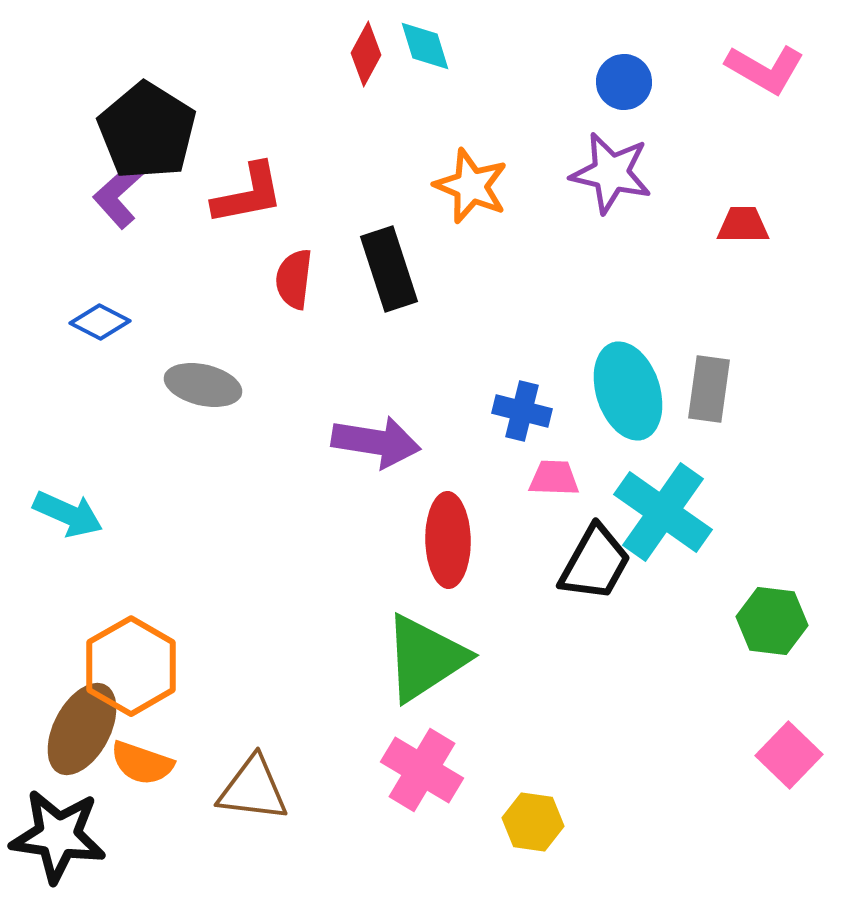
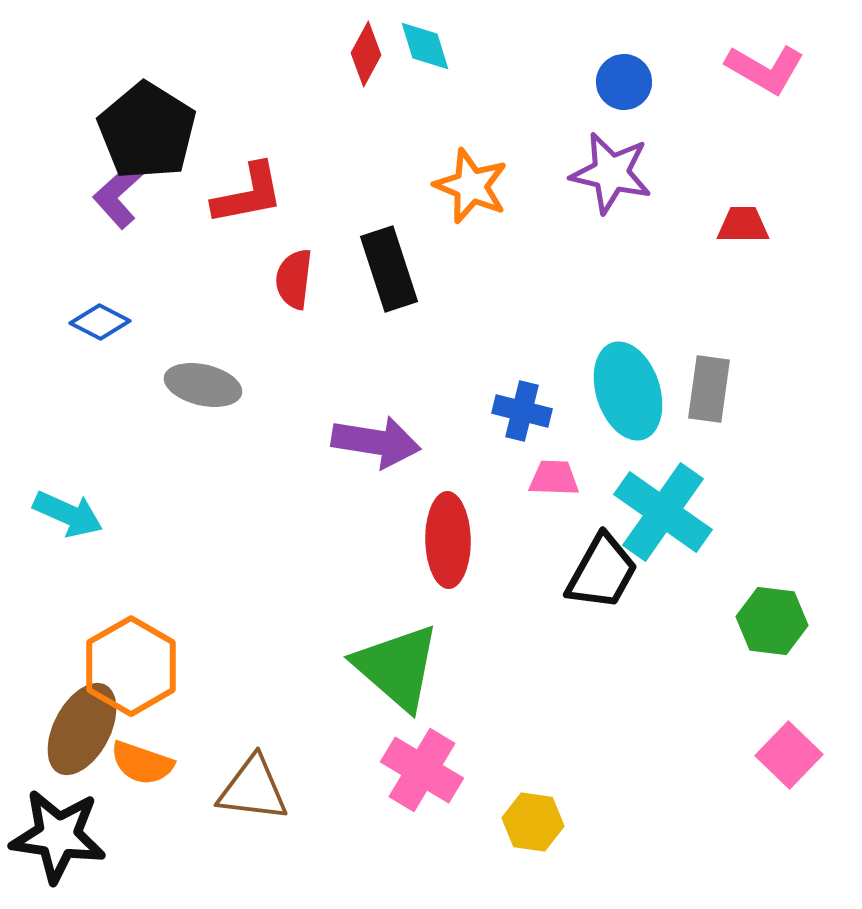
black trapezoid: moved 7 px right, 9 px down
green triangle: moved 28 px left, 9 px down; rotated 46 degrees counterclockwise
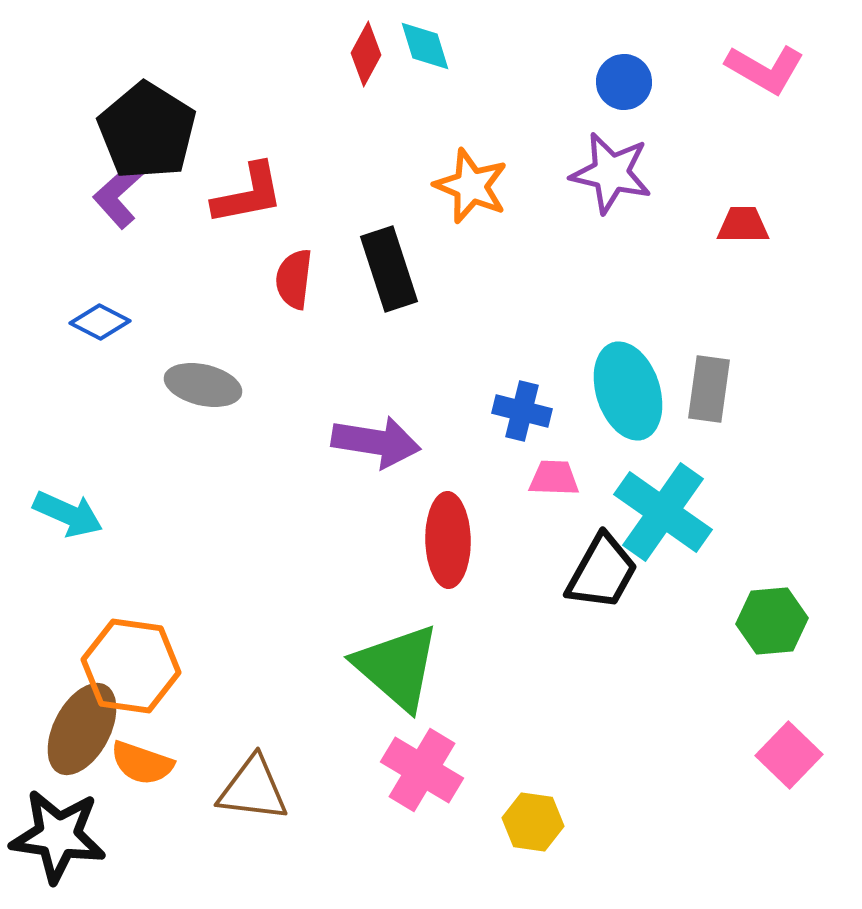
green hexagon: rotated 12 degrees counterclockwise
orange hexagon: rotated 22 degrees counterclockwise
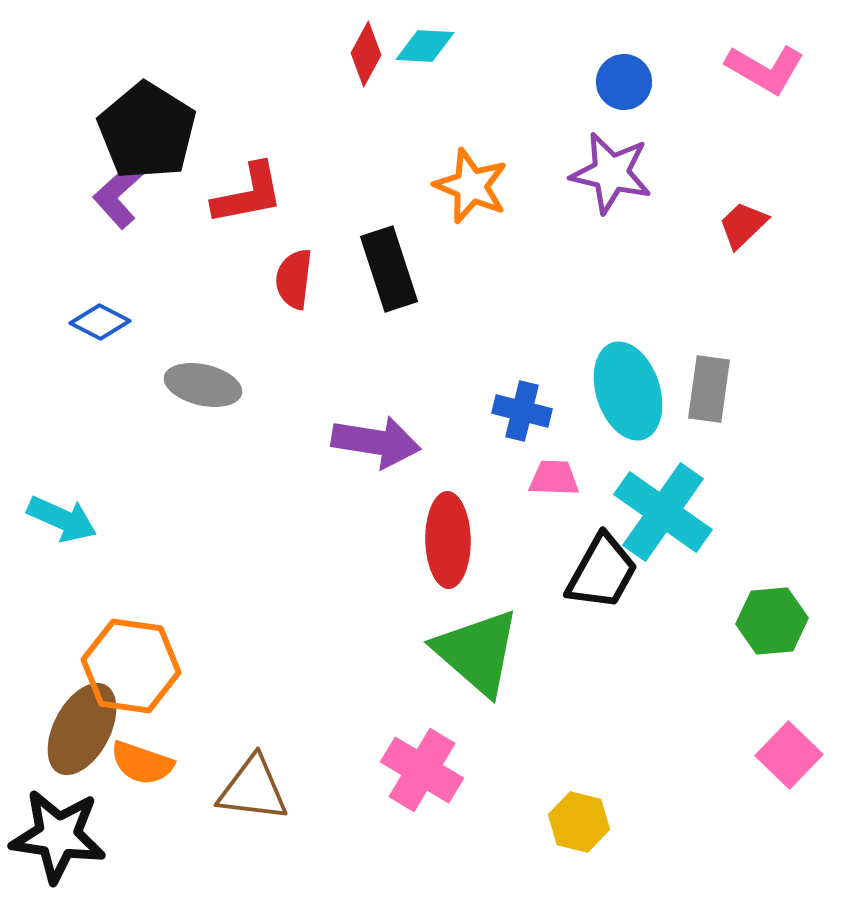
cyan diamond: rotated 70 degrees counterclockwise
red trapezoid: rotated 44 degrees counterclockwise
cyan arrow: moved 6 px left, 5 px down
green triangle: moved 80 px right, 15 px up
yellow hexagon: moved 46 px right; rotated 6 degrees clockwise
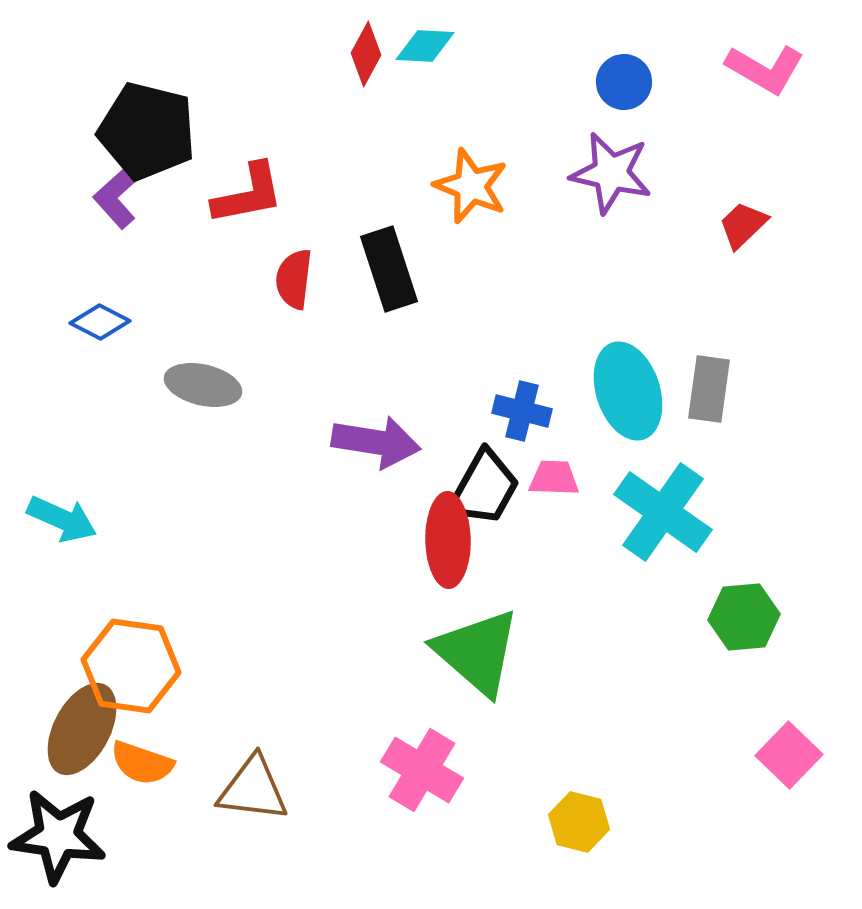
black pentagon: rotated 18 degrees counterclockwise
black trapezoid: moved 118 px left, 84 px up
green hexagon: moved 28 px left, 4 px up
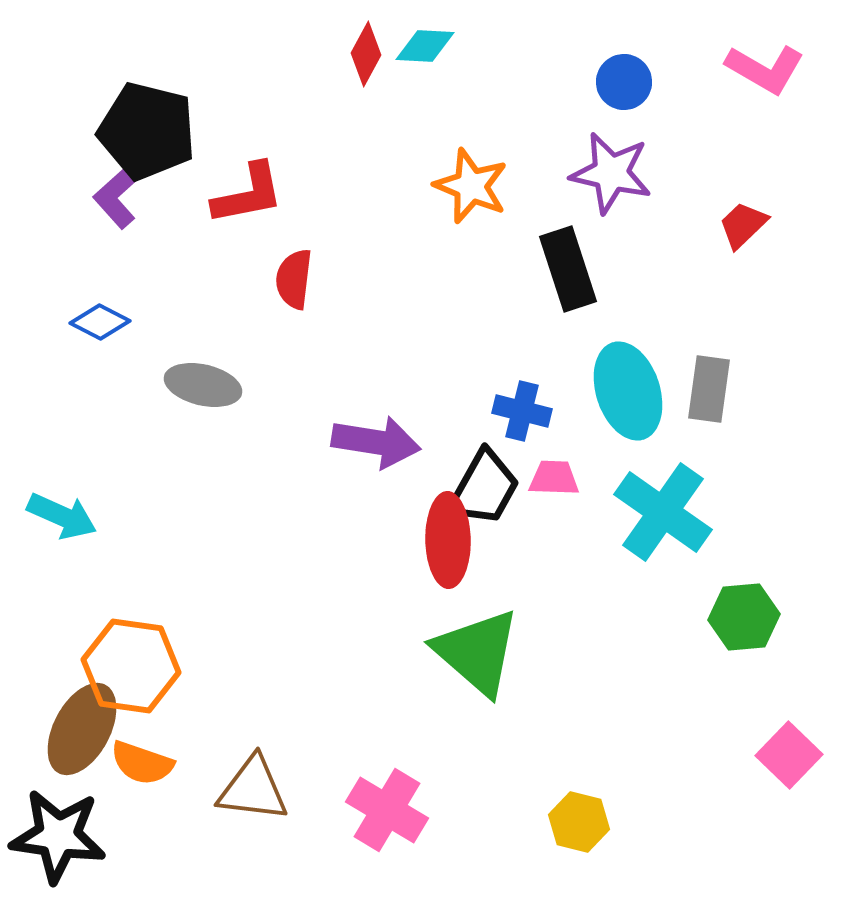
black rectangle: moved 179 px right
cyan arrow: moved 3 px up
pink cross: moved 35 px left, 40 px down
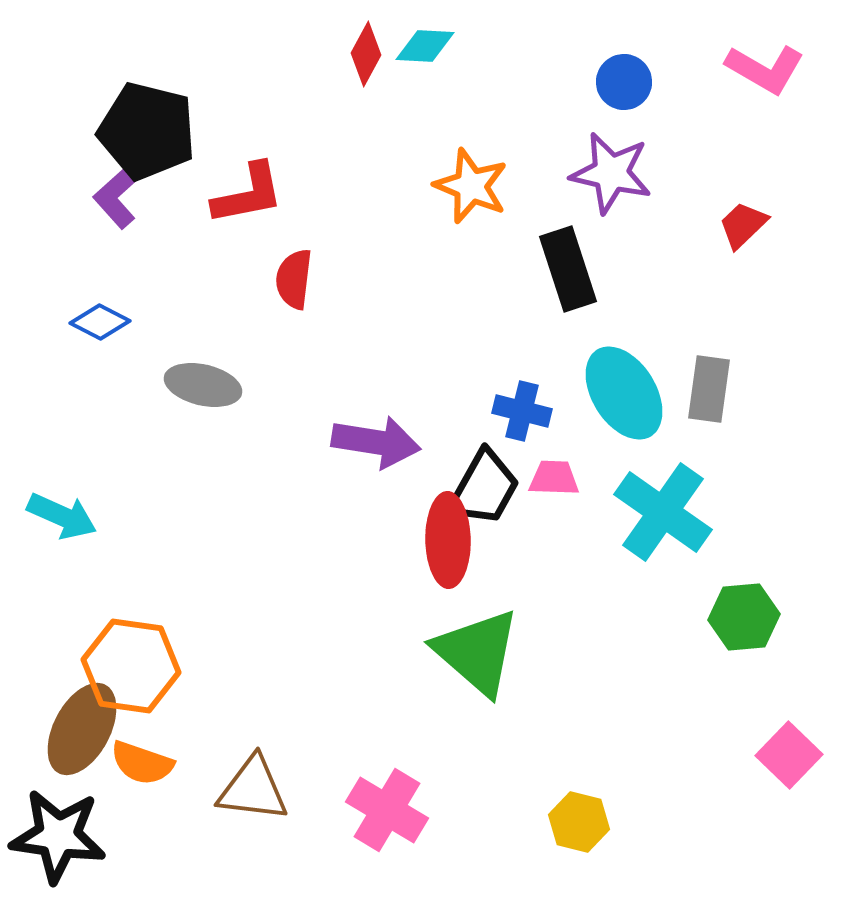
cyan ellipse: moved 4 px left, 2 px down; rotated 14 degrees counterclockwise
